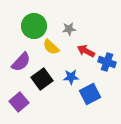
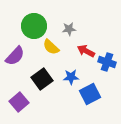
purple semicircle: moved 6 px left, 6 px up
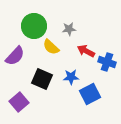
black square: rotated 30 degrees counterclockwise
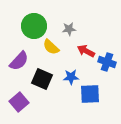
purple semicircle: moved 4 px right, 5 px down
blue square: rotated 25 degrees clockwise
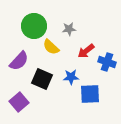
red arrow: rotated 66 degrees counterclockwise
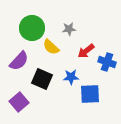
green circle: moved 2 px left, 2 px down
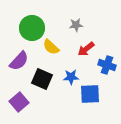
gray star: moved 7 px right, 4 px up
red arrow: moved 2 px up
blue cross: moved 3 px down
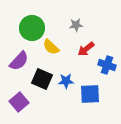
blue star: moved 5 px left, 4 px down
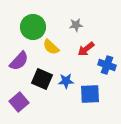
green circle: moved 1 px right, 1 px up
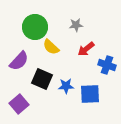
green circle: moved 2 px right
blue star: moved 5 px down
purple square: moved 2 px down
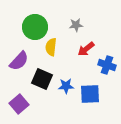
yellow semicircle: rotated 54 degrees clockwise
